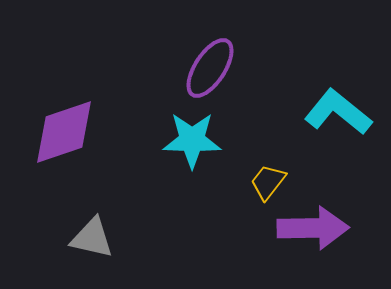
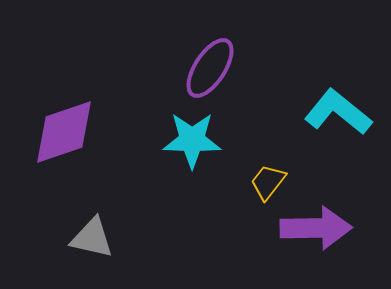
purple arrow: moved 3 px right
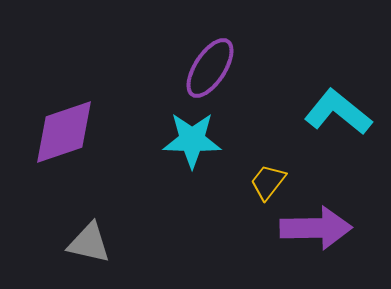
gray triangle: moved 3 px left, 5 px down
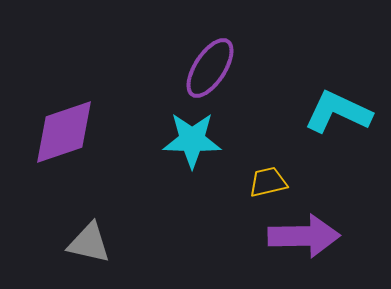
cyan L-shape: rotated 14 degrees counterclockwise
yellow trapezoid: rotated 39 degrees clockwise
purple arrow: moved 12 px left, 8 px down
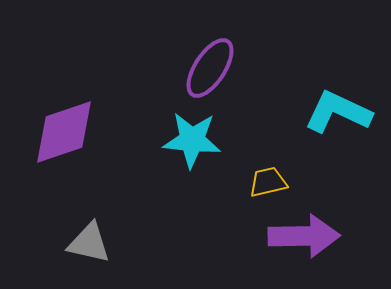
cyan star: rotated 4 degrees clockwise
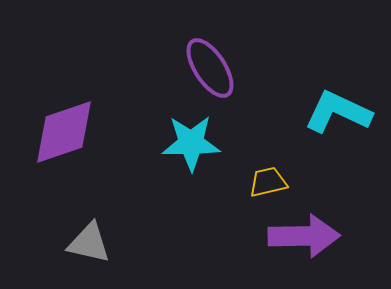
purple ellipse: rotated 66 degrees counterclockwise
cyan star: moved 1 px left, 3 px down; rotated 6 degrees counterclockwise
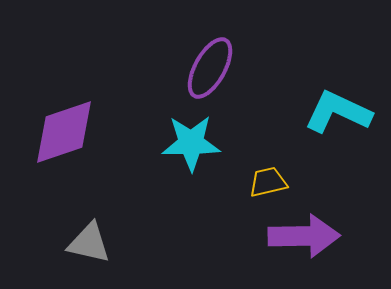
purple ellipse: rotated 62 degrees clockwise
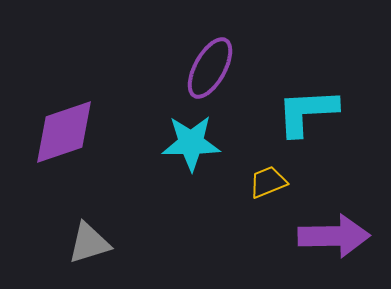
cyan L-shape: moved 31 px left; rotated 28 degrees counterclockwise
yellow trapezoid: rotated 9 degrees counterclockwise
purple arrow: moved 30 px right
gray triangle: rotated 30 degrees counterclockwise
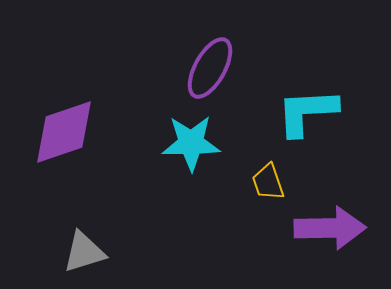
yellow trapezoid: rotated 87 degrees counterclockwise
purple arrow: moved 4 px left, 8 px up
gray triangle: moved 5 px left, 9 px down
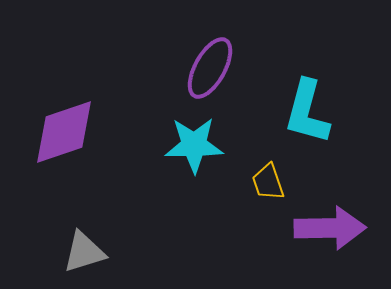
cyan L-shape: rotated 72 degrees counterclockwise
cyan star: moved 3 px right, 2 px down
